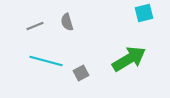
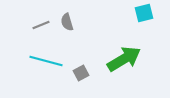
gray line: moved 6 px right, 1 px up
green arrow: moved 5 px left
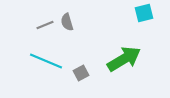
gray line: moved 4 px right
cyan line: rotated 8 degrees clockwise
